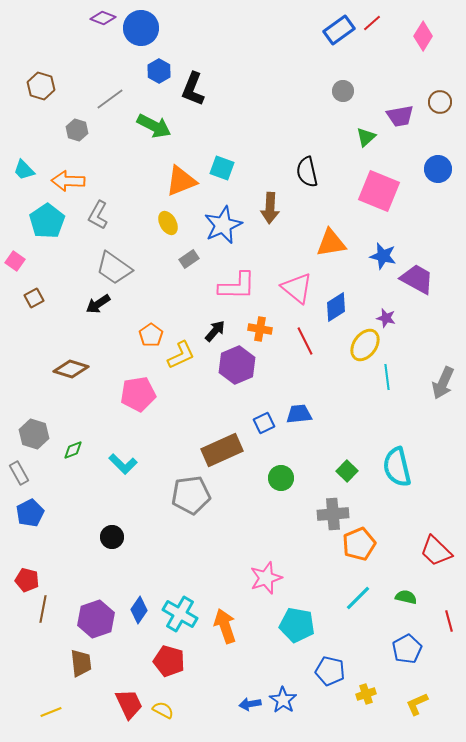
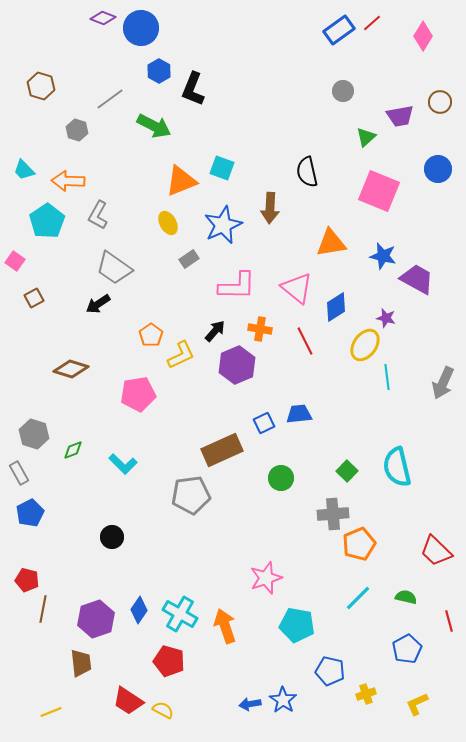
red trapezoid at (129, 704): moved 1 px left, 3 px up; rotated 148 degrees clockwise
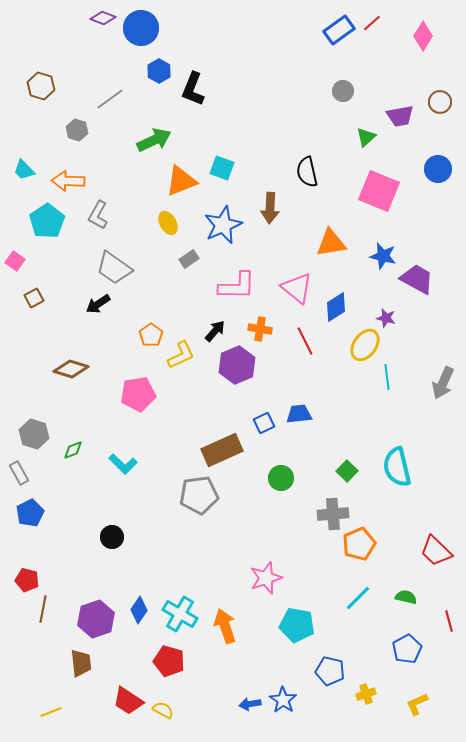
green arrow at (154, 126): moved 14 px down; rotated 52 degrees counterclockwise
gray pentagon at (191, 495): moved 8 px right
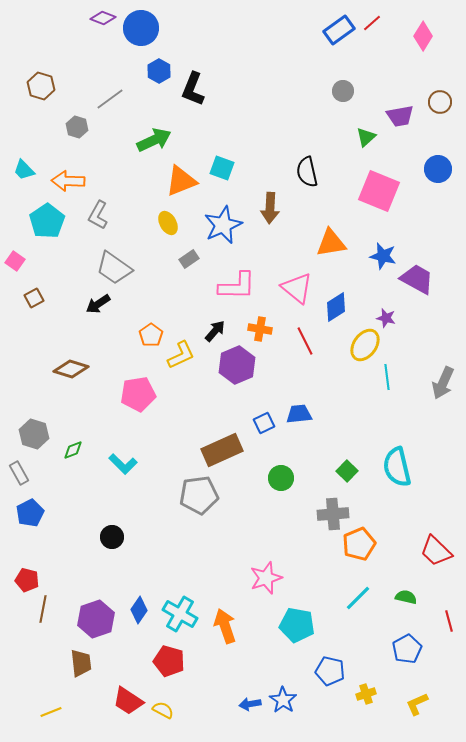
gray hexagon at (77, 130): moved 3 px up
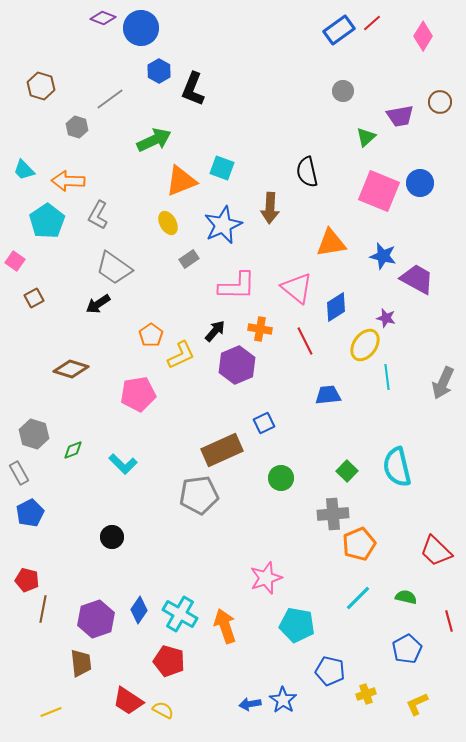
blue circle at (438, 169): moved 18 px left, 14 px down
blue trapezoid at (299, 414): moved 29 px right, 19 px up
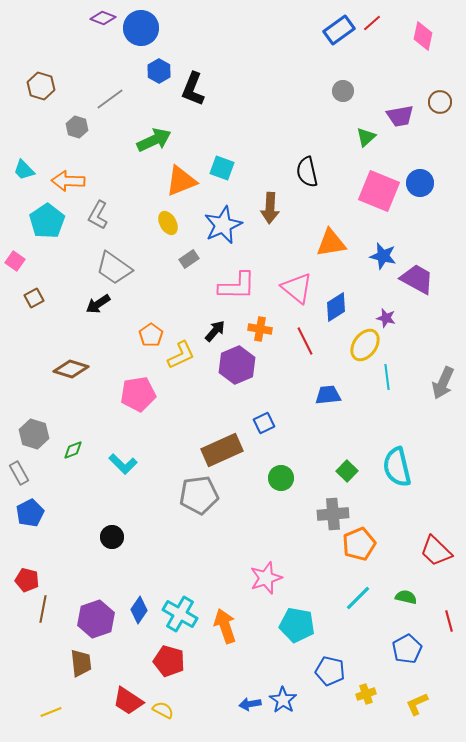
pink diamond at (423, 36): rotated 20 degrees counterclockwise
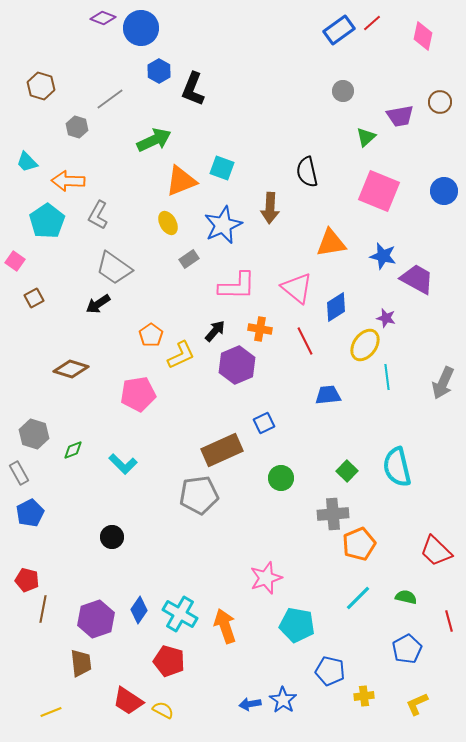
cyan trapezoid at (24, 170): moved 3 px right, 8 px up
blue circle at (420, 183): moved 24 px right, 8 px down
yellow cross at (366, 694): moved 2 px left, 2 px down; rotated 12 degrees clockwise
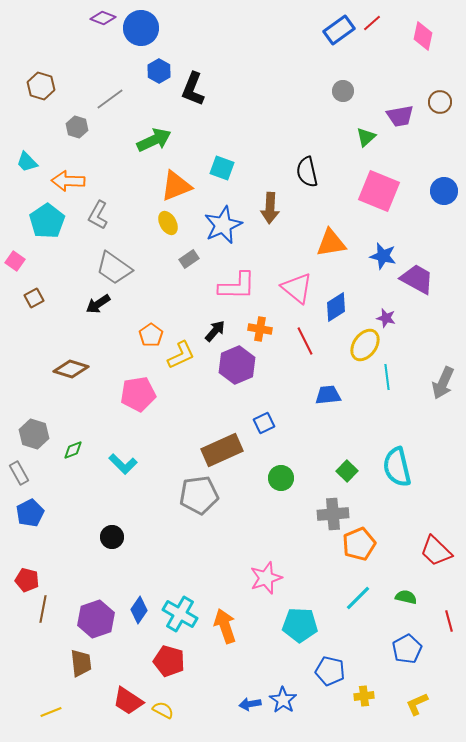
orange triangle at (181, 181): moved 5 px left, 5 px down
cyan pentagon at (297, 625): moved 3 px right; rotated 8 degrees counterclockwise
